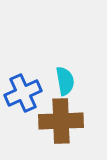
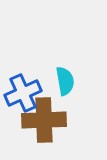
brown cross: moved 17 px left, 1 px up
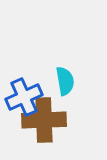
blue cross: moved 1 px right, 4 px down
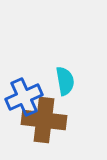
brown cross: rotated 9 degrees clockwise
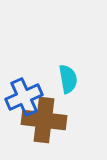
cyan semicircle: moved 3 px right, 2 px up
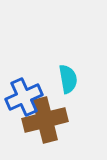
brown cross: moved 1 px right; rotated 21 degrees counterclockwise
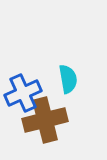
blue cross: moved 1 px left, 4 px up
